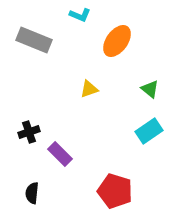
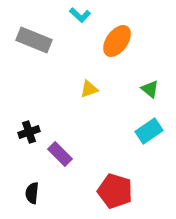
cyan L-shape: rotated 20 degrees clockwise
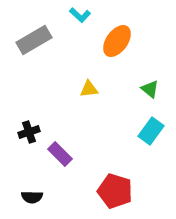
gray rectangle: rotated 52 degrees counterclockwise
yellow triangle: rotated 12 degrees clockwise
cyan rectangle: moved 2 px right; rotated 20 degrees counterclockwise
black semicircle: moved 4 px down; rotated 95 degrees counterclockwise
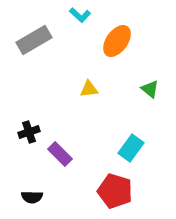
cyan rectangle: moved 20 px left, 17 px down
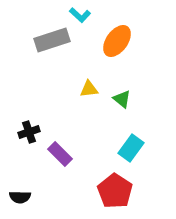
gray rectangle: moved 18 px right; rotated 12 degrees clockwise
green triangle: moved 28 px left, 10 px down
red pentagon: rotated 16 degrees clockwise
black semicircle: moved 12 px left
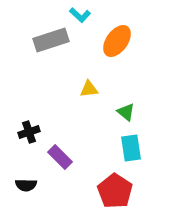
gray rectangle: moved 1 px left
green triangle: moved 4 px right, 13 px down
cyan rectangle: rotated 44 degrees counterclockwise
purple rectangle: moved 3 px down
black semicircle: moved 6 px right, 12 px up
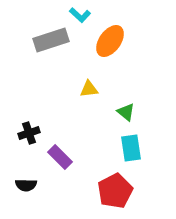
orange ellipse: moved 7 px left
black cross: moved 1 px down
red pentagon: rotated 12 degrees clockwise
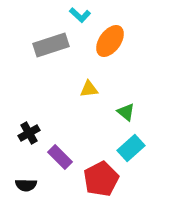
gray rectangle: moved 5 px down
black cross: rotated 10 degrees counterclockwise
cyan rectangle: rotated 56 degrees clockwise
red pentagon: moved 14 px left, 12 px up
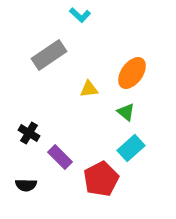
orange ellipse: moved 22 px right, 32 px down
gray rectangle: moved 2 px left, 10 px down; rotated 16 degrees counterclockwise
black cross: rotated 30 degrees counterclockwise
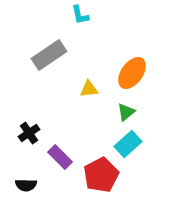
cyan L-shape: rotated 35 degrees clockwise
green triangle: rotated 42 degrees clockwise
black cross: rotated 25 degrees clockwise
cyan rectangle: moved 3 px left, 4 px up
red pentagon: moved 4 px up
